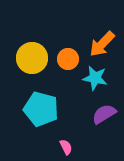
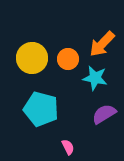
pink semicircle: moved 2 px right
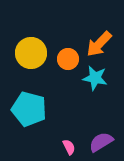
orange arrow: moved 3 px left
yellow circle: moved 1 px left, 5 px up
cyan pentagon: moved 12 px left
purple semicircle: moved 3 px left, 28 px down
pink semicircle: moved 1 px right
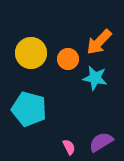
orange arrow: moved 2 px up
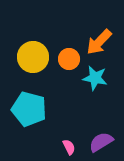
yellow circle: moved 2 px right, 4 px down
orange circle: moved 1 px right
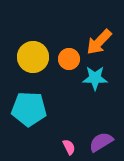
cyan star: rotated 10 degrees counterclockwise
cyan pentagon: rotated 12 degrees counterclockwise
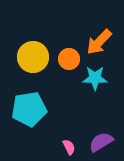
cyan pentagon: rotated 12 degrees counterclockwise
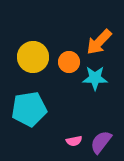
orange circle: moved 3 px down
purple semicircle: rotated 20 degrees counterclockwise
pink semicircle: moved 5 px right, 6 px up; rotated 105 degrees clockwise
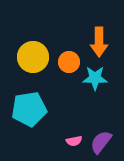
orange arrow: rotated 44 degrees counterclockwise
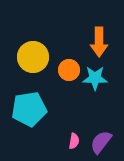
orange circle: moved 8 px down
pink semicircle: rotated 70 degrees counterclockwise
